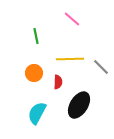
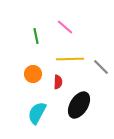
pink line: moved 7 px left, 8 px down
orange circle: moved 1 px left, 1 px down
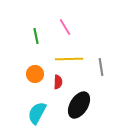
pink line: rotated 18 degrees clockwise
yellow line: moved 1 px left
gray line: rotated 36 degrees clockwise
orange circle: moved 2 px right
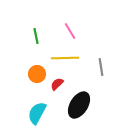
pink line: moved 5 px right, 4 px down
yellow line: moved 4 px left, 1 px up
orange circle: moved 2 px right
red semicircle: moved 1 px left, 2 px down; rotated 136 degrees counterclockwise
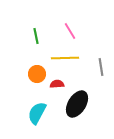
red semicircle: rotated 40 degrees clockwise
black ellipse: moved 2 px left, 1 px up
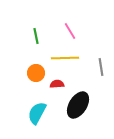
orange circle: moved 1 px left, 1 px up
black ellipse: moved 1 px right, 1 px down
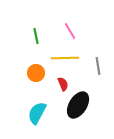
gray line: moved 3 px left, 1 px up
red semicircle: moved 6 px right; rotated 72 degrees clockwise
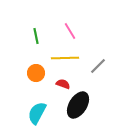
gray line: rotated 54 degrees clockwise
red semicircle: rotated 48 degrees counterclockwise
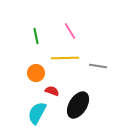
gray line: rotated 54 degrees clockwise
red semicircle: moved 11 px left, 7 px down
